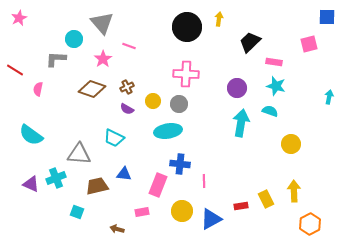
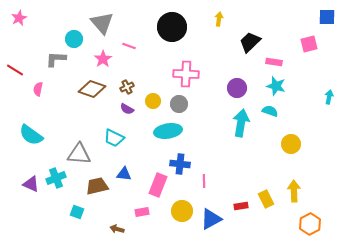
black circle at (187, 27): moved 15 px left
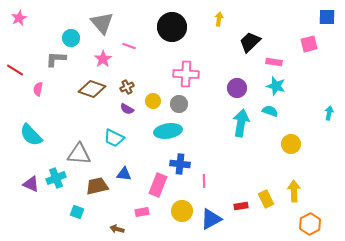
cyan circle at (74, 39): moved 3 px left, 1 px up
cyan arrow at (329, 97): moved 16 px down
cyan semicircle at (31, 135): rotated 10 degrees clockwise
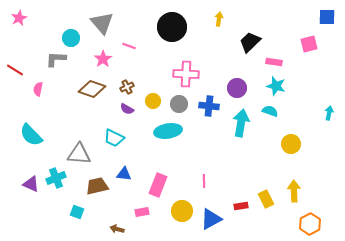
blue cross at (180, 164): moved 29 px right, 58 px up
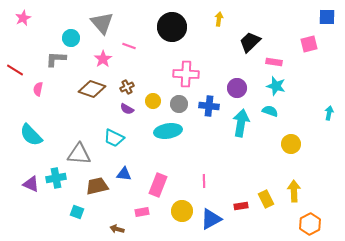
pink star at (19, 18): moved 4 px right
cyan cross at (56, 178): rotated 12 degrees clockwise
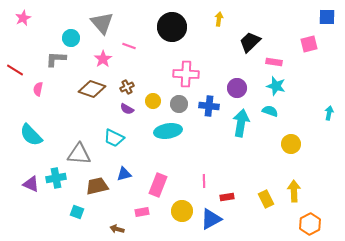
blue triangle at (124, 174): rotated 21 degrees counterclockwise
red rectangle at (241, 206): moved 14 px left, 9 px up
